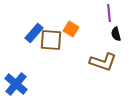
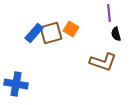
brown square: moved 7 px up; rotated 20 degrees counterclockwise
blue cross: rotated 30 degrees counterclockwise
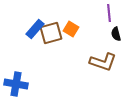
blue rectangle: moved 1 px right, 4 px up
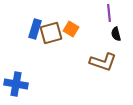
blue rectangle: rotated 24 degrees counterclockwise
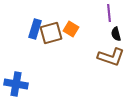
brown L-shape: moved 8 px right, 5 px up
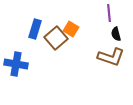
brown square: moved 5 px right, 5 px down; rotated 25 degrees counterclockwise
blue cross: moved 20 px up
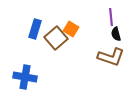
purple line: moved 2 px right, 4 px down
blue cross: moved 9 px right, 13 px down
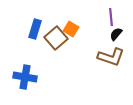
black semicircle: rotated 56 degrees clockwise
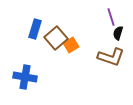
purple line: rotated 12 degrees counterclockwise
orange square: moved 16 px down; rotated 28 degrees clockwise
black semicircle: moved 2 px right, 1 px up; rotated 24 degrees counterclockwise
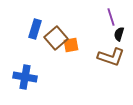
black semicircle: moved 1 px right, 1 px down
orange square: rotated 21 degrees clockwise
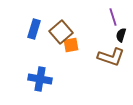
purple line: moved 2 px right
blue rectangle: moved 1 px left
black semicircle: moved 2 px right, 1 px down
brown square: moved 5 px right, 6 px up
blue cross: moved 15 px right, 2 px down
